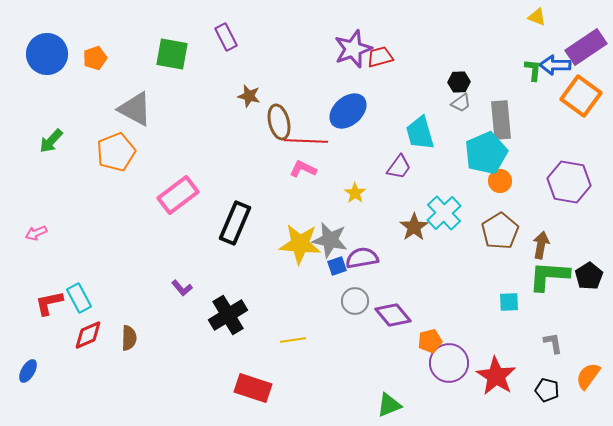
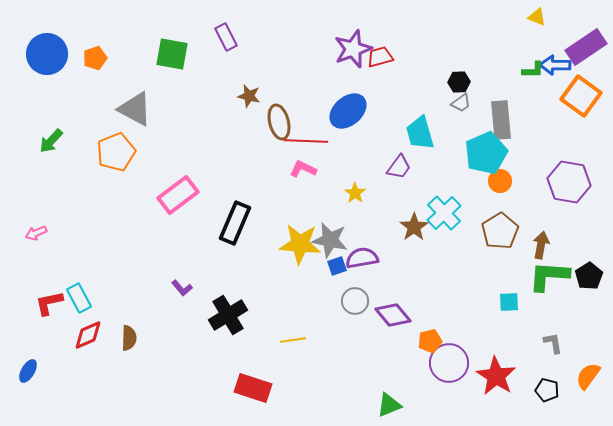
green L-shape at (533, 70): rotated 85 degrees clockwise
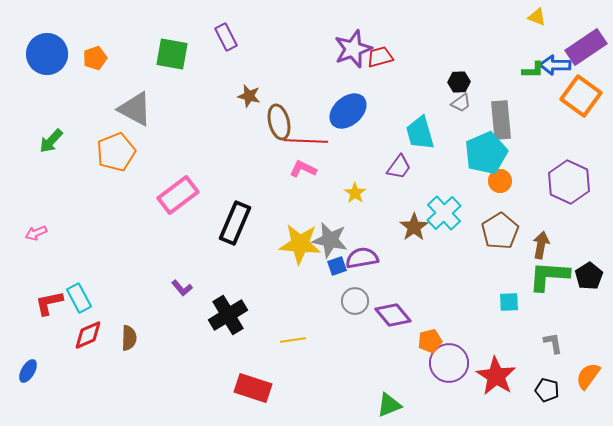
purple hexagon at (569, 182): rotated 15 degrees clockwise
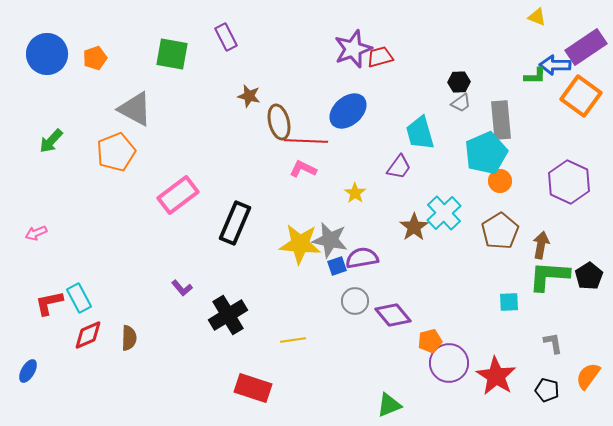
green L-shape at (533, 70): moved 2 px right, 6 px down
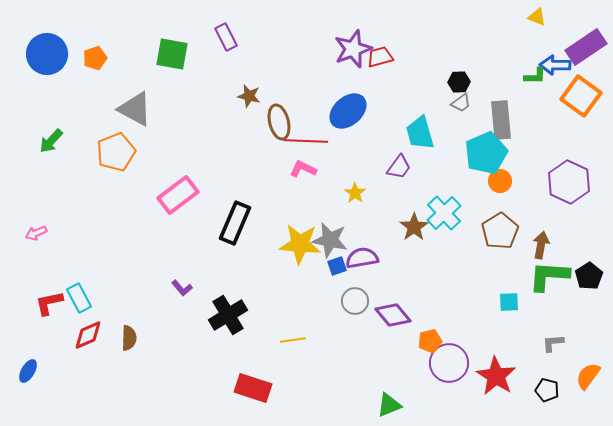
gray L-shape at (553, 343): rotated 85 degrees counterclockwise
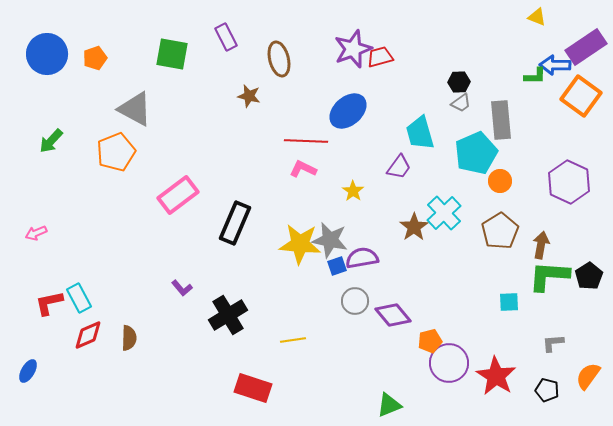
brown ellipse at (279, 122): moved 63 px up
cyan pentagon at (486, 153): moved 10 px left
yellow star at (355, 193): moved 2 px left, 2 px up
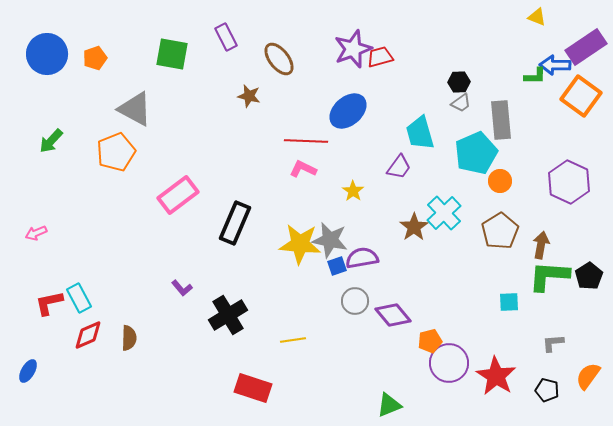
brown ellipse at (279, 59): rotated 24 degrees counterclockwise
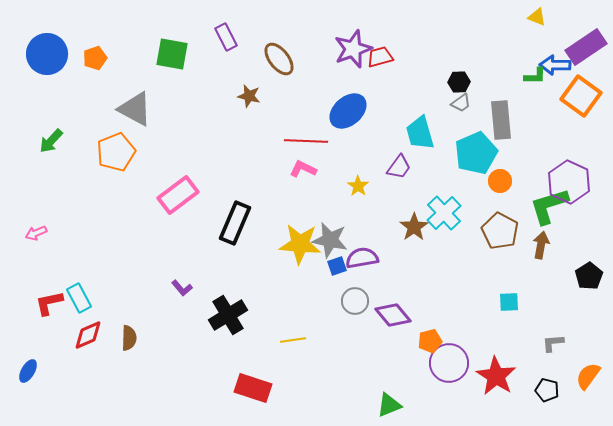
yellow star at (353, 191): moved 5 px right, 5 px up
brown pentagon at (500, 231): rotated 12 degrees counterclockwise
green L-shape at (549, 276): moved 70 px up; rotated 21 degrees counterclockwise
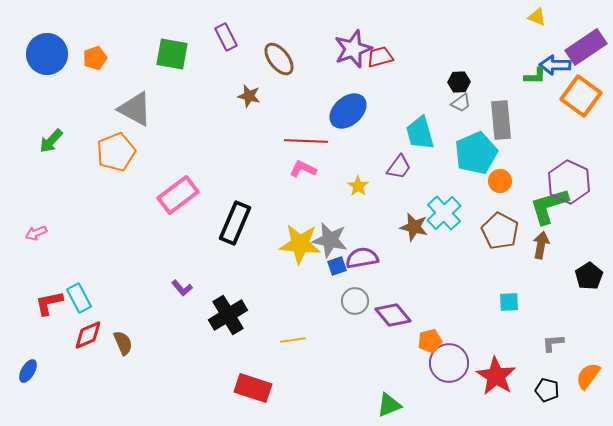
brown star at (414, 227): rotated 24 degrees counterclockwise
brown semicircle at (129, 338): moved 6 px left, 5 px down; rotated 25 degrees counterclockwise
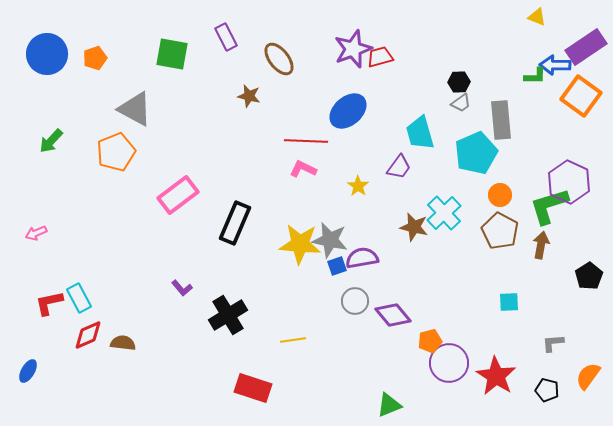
orange circle at (500, 181): moved 14 px down
brown semicircle at (123, 343): rotated 60 degrees counterclockwise
